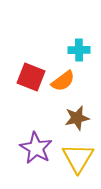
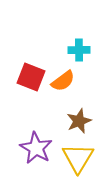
brown star: moved 2 px right, 3 px down; rotated 10 degrees counterclockwise
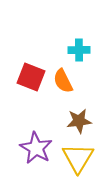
orange semicircle: rotated 100 degrees clockwise
brown star: rotated 15 degrees clockwise
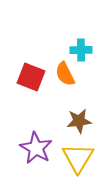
cyan cross: moved 2 px right
orange semicircle: moved 2 px right, 7 px up
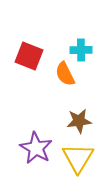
red square: moved 2 px left, 21 px up
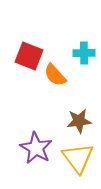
cyan cross: moved 3 px right, 3 px down
orange semicircle: moved 10 px left, 1 px down; rotated 15 degrees counterclockwise
yellow triangle: rotated 8 degrees counterclockwise
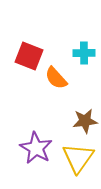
orange semicircle: moved 1 px right, 3 px down
brown star: moved 6 px right
yellow triangle: rotated 12 degrees clockwise
